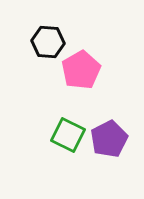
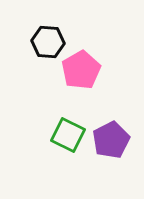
purple pentagon: moved 2 px right, 1 px down
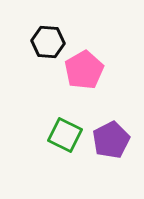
pink pentagon: moved 3 px right
green square: moved 3 px left
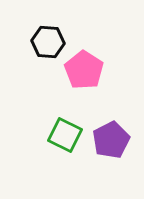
pink pentagon: rotated 9 degrees counterclockwise
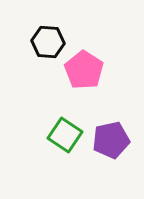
green square: rotated 8 degrees clockwise
purple pentagon: rotated 15 degrees clockwise
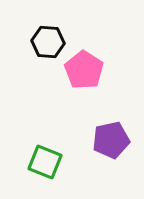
green square: moved 20 px left, 27 px down; rotated 12 degrees counterclockwise
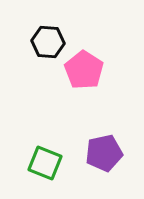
purple pentagon: moved 7 px left, 13 px down
green square: moved 1 px down
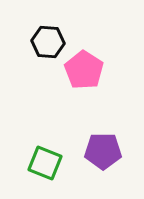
purple pentagon: moved 1 px left, 2 px up; rotated 12 degrees clockwise
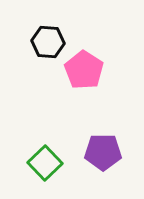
purple pentagon: moved 1 px down
green square: rotated 24 degrees clockwise
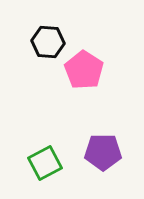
green square: rotated 16 degrees clockwise
